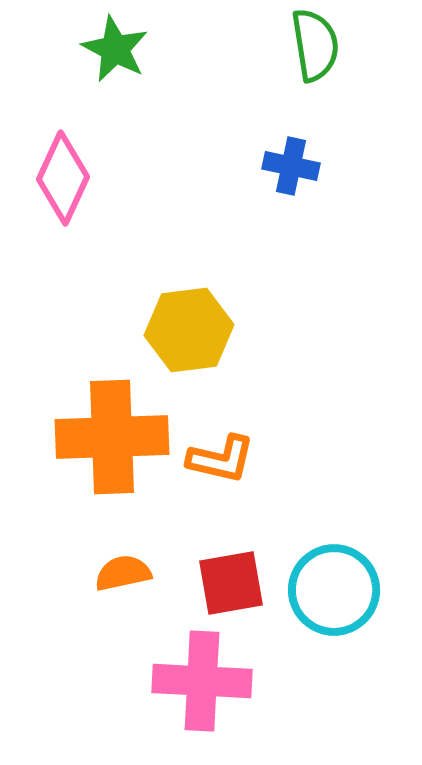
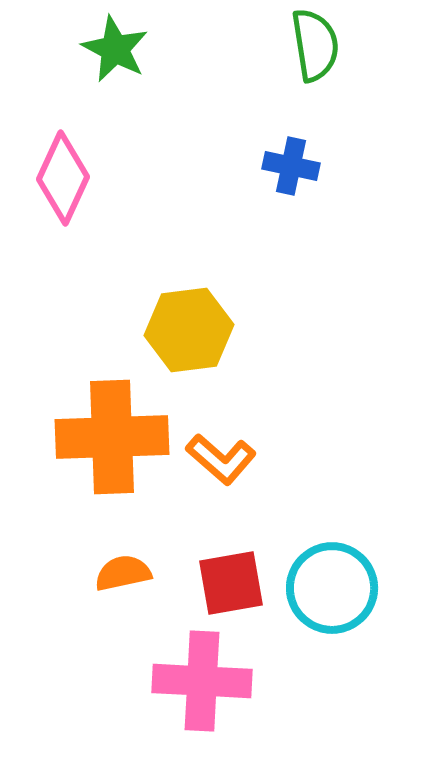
orange L-shape: rotated 28 degrees clockwise
cyan circle: moved 2 px left, 2 px up
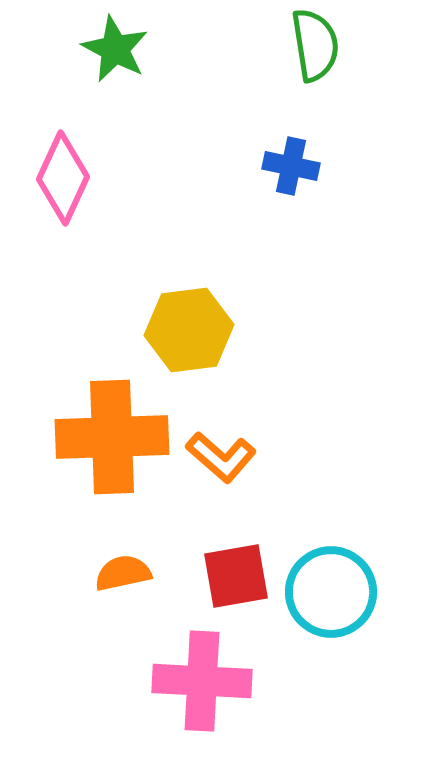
orange L-shape: moved 2 px up
red square: moved 5 px right, 7 px up
cyan circle: moved 1 px left, 4 px down
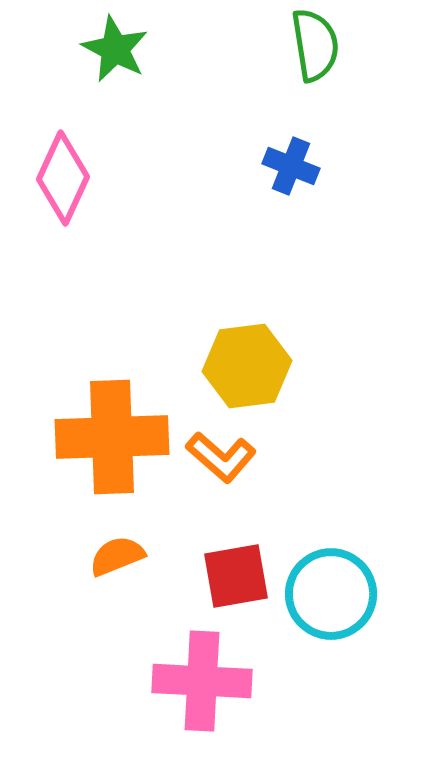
blue cross: rotated 10 degrees clockwise
yellow hexagon: moved 58 px right, 36 px down
orange semicircle: moved 6 px left, 17 px up; rotated 10 degrees counterclockwise
cyan circle: moved 2 px down
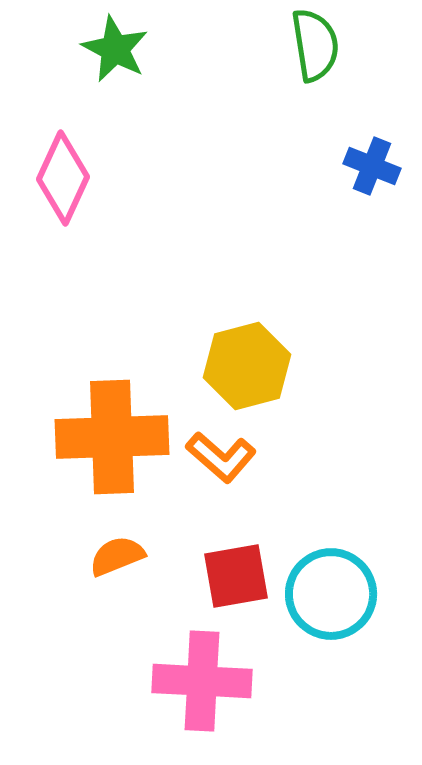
blue cross: moved 81 px right
yellow hexagon: rotated 8 degrees counterclockwise
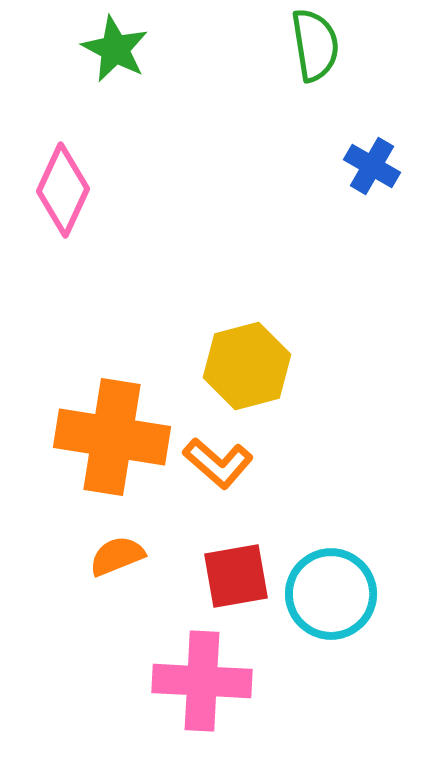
blue cross: rotated 8 degrees clockwise
pink diamond: moved 12 px down
orange cross: rotated 11 degrees clockwise
orange L-shape: moved 3 px left, 6 px down
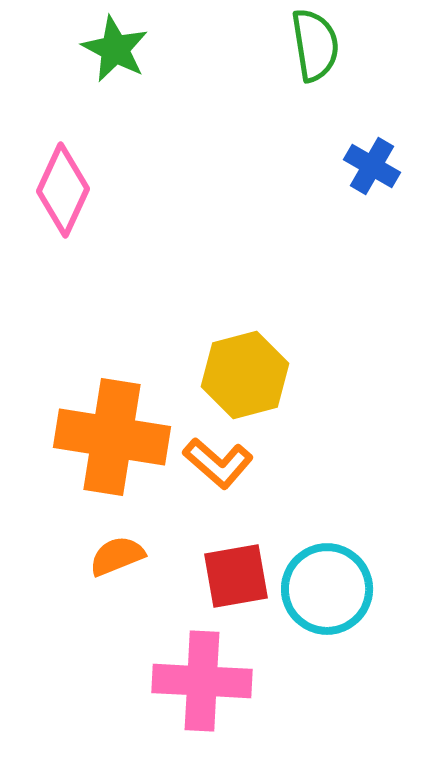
yellow hexagon: moved 2 px left, 9 px down
cyan circle: moved 4 px left, 5 px up
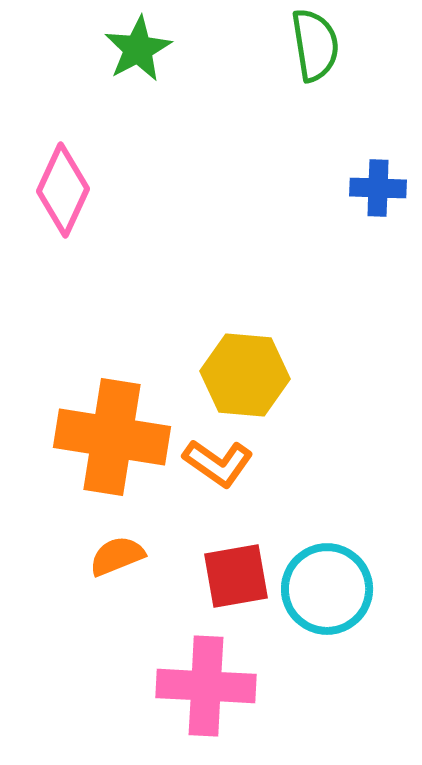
green star: moved 23 px right; rotated 16 degrees clockwise
blue cross: moved 6 px right, 22 px down; rotated 28 degrees counterclockwise
yellow hexagon: rotated 20 degrees clockwise
orange L-shape: rotated 6 degrees counterclockwise
pink cross: moved 4 px right, 5 px down
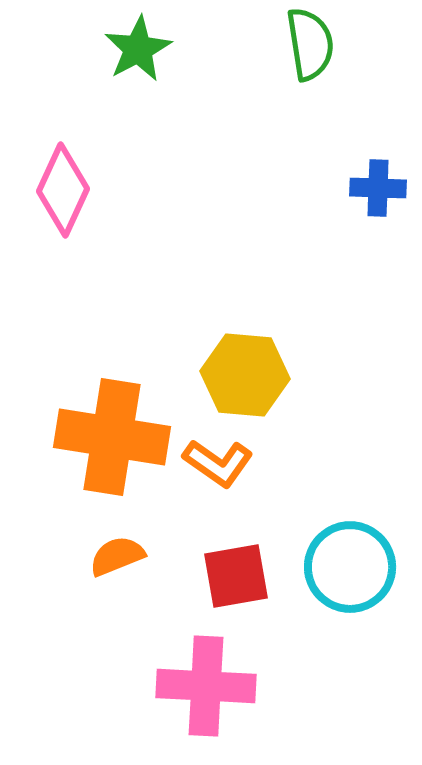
green semicircle: moved 5 px left, 1 px up
cyan circle: moved 23 px right, 22 px up
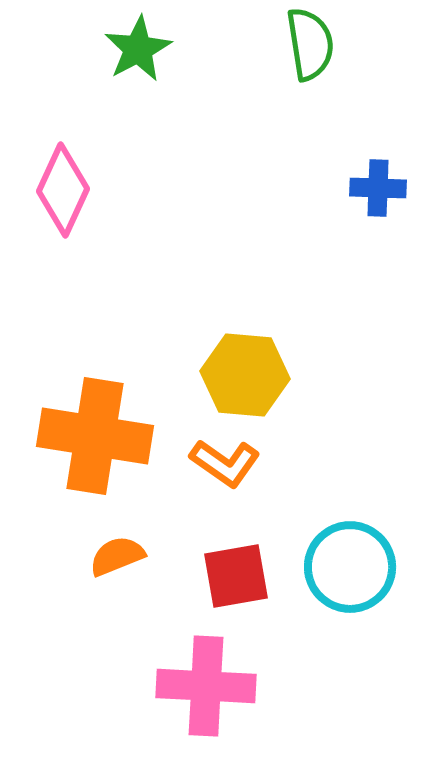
orange cross: moved 17 px left, 1 px up
orange L-shape: moved 7 px right
